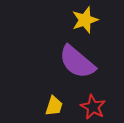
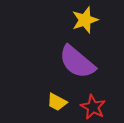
yellow trapezoid: moved 3 px right, 4 px up; rotated 100 degrees clockwise
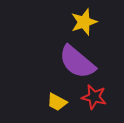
yellow star: moved 1 px left, 2 px down
red star: moved 1 px right, 10 px up; rotated 15 degrees counterclockwise
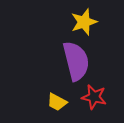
purple semicircle: moved 1 px left, 1 px up; rotated 144 degrees counterclockwise
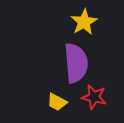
yellow star: rotated 12 degrees counterclockwise
purple semicircle: moved 2 px down; rotated 9 degrees clockwise
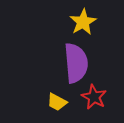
yellow star: moved 1 px left
red star: rotated 15 degrees clockwise
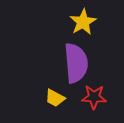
red star: rotated 25 degrees counterclockwise
yellow trapezoid: moved 2 px left, 4 px up
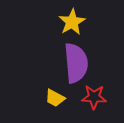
yellow star: moved 11 px left
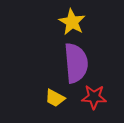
yellow star: rotated 12 degrees counterclockwise
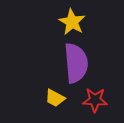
red star: moved 1 px right, 3 px down
